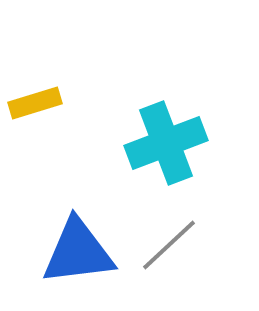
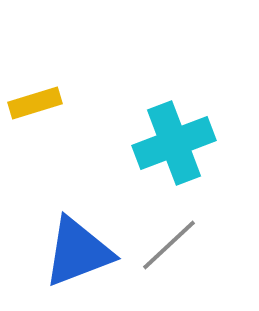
cyan cross: moved 8 px right
blue triangle: rotated 14 degrees counterclockwise
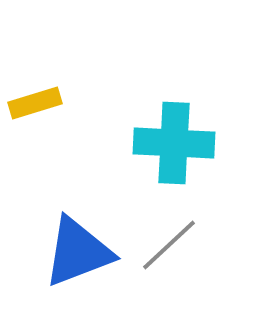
cyan cross: rotated 24 degrees clockwise
